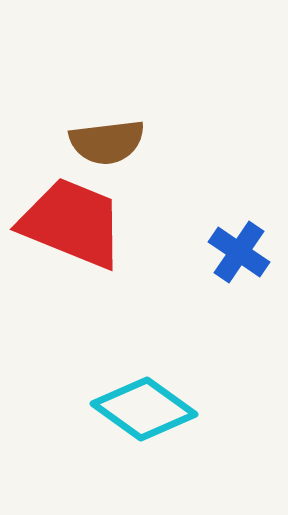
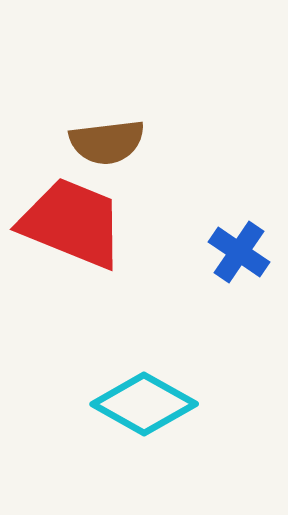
cyan diamond: moved 5 px up; rotated 6 degrees counterclockwise
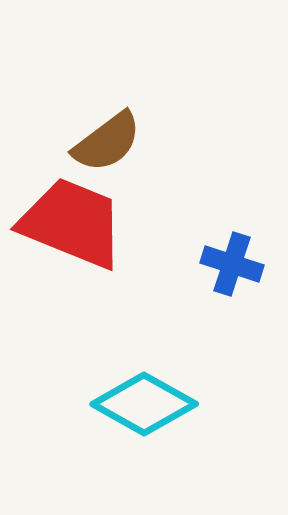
brown semicircle: rotated 30 degrees counterclockwise
blue cross: moved 7 px left, 12 px down; rotated 16 degrees counterclockwise
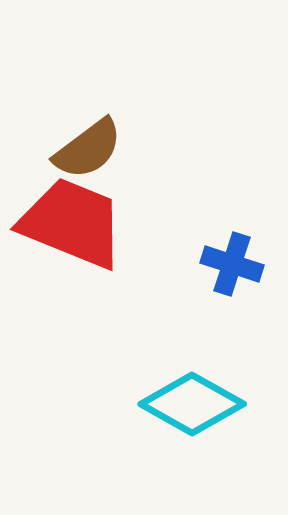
brown semicircle: moved 19 px left, 7 px down
cyan diamond: moved 48 px right
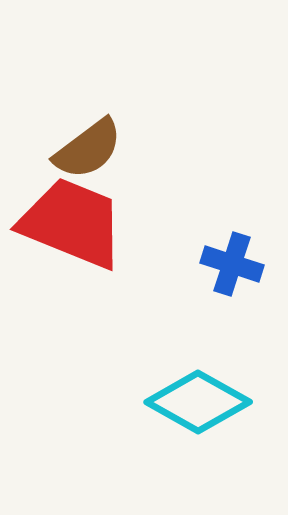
cyan diamond: moved 6 px right, 2 px up
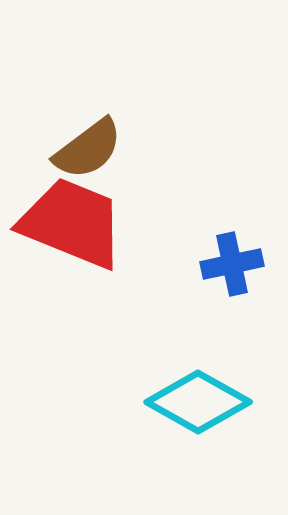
blue cross: rotated 30 degrees counterclockwise
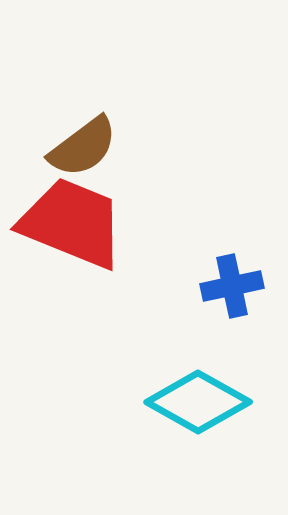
brown semicircle: moved 5 px left, 2 px up
blue cross: moved 22 px down
